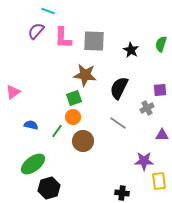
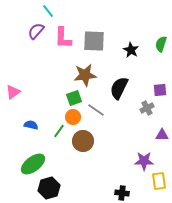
cyan line: rotated 32 degrees clockwise
brown star: rotated 15 degrees counterclockwise
gray line: moved 22 px left, 13 px up
green line: moved 2 px right
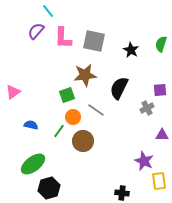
gray square: rotated 10 degrees clockwise
green square: moved 7 px left, 3 px up
purple star: rotated 24 degrees clockwise
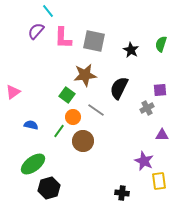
green square: rotated 35 degrees counterclockwise
